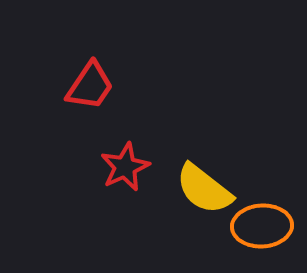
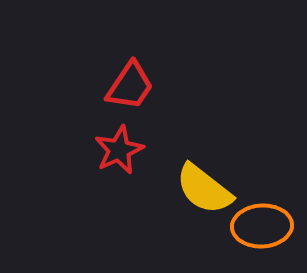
red trapezoid: moved 40 px right
red star: moved 6 px left, 17 px up
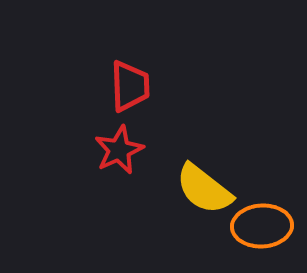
red trapezoid: rotated 36 degrees counterclockwise
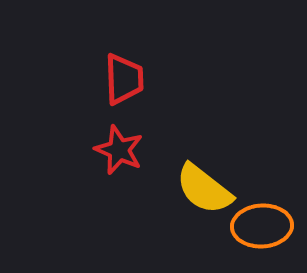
red trapezoid: moved 6 px left, 7 px up
red star: rotated 24 degrees counterclockwise
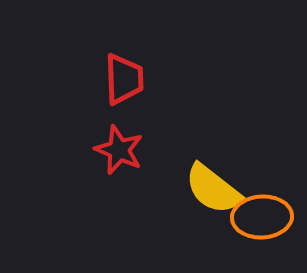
yellow semicircle: moved 9 px right
orange ellipse: moved 9 px up
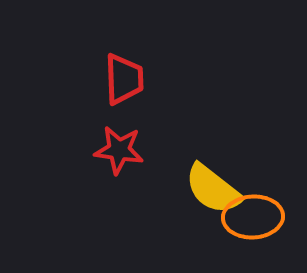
red star: rotated 15 degrees counterclockwise
orange ellipse: moved 9 px left
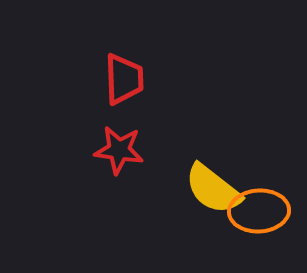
orange ellipse: moved 6 px right, 6 px up
